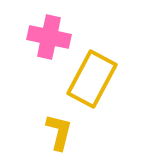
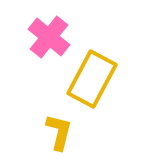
pink cross: rotated 27 degrees clockwise
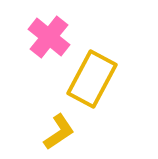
yellow L-shape: rotated 42 degrees clockwise
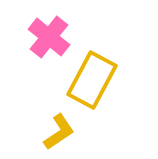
yellow rectangle: moved 1 px down
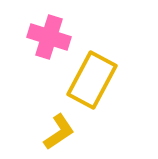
pink cross: rotated 21 degrees counterclockwise
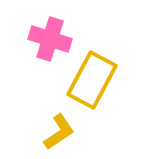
pink cross: moved 1 px right, 2 px down
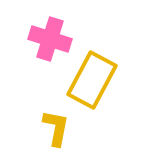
yellow L-shape: moved 3 px left, 4 px up; rotated 45 degrees counterclockwise
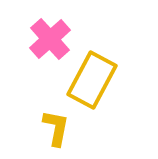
pink cross: rotated 30 degrees clockwise
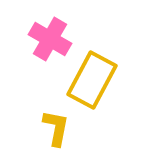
pink cross: rotated 18 degrees counterclockwise
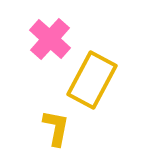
pink cross: rotated 12 degrees clockwise
